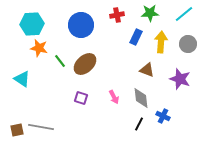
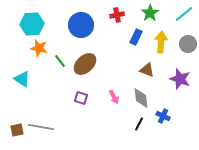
green star: rotated 30 degrees counterclockwise
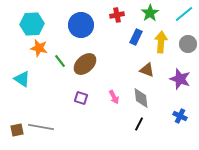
blue cross: moved 17 px right
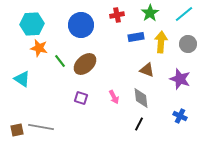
blue rectangle: rotated 56 degrees clockwise
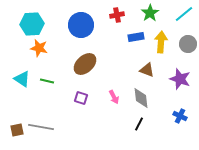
green line: moved 13 px left, 20 px down; rotated 40 degrees counterclockwise
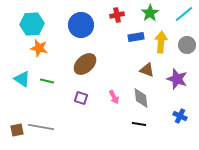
gray circle: moved 1 px left, 1 px down
purple star: moved 3 px left
black line: rotated 72 degrees clockwise
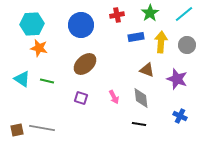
gray line: moved 1 px right, 1 px down
